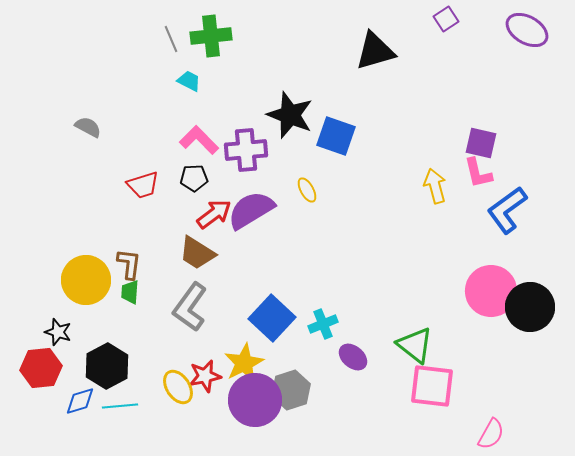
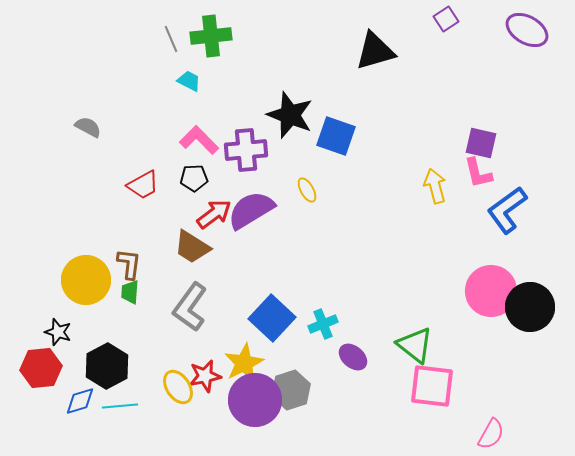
red trapezoid at (143, 185): rotated 12 degrees counterclockwise
brown trapezoid at (197, 253): moved 5 px left, 6 px up
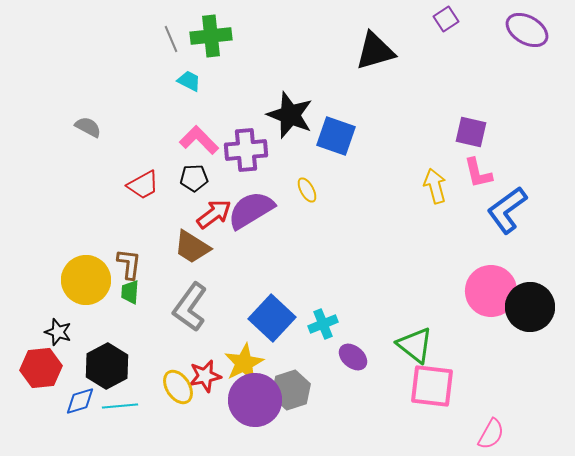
purple square at (481, 143): moved 10 px left, 11 px up
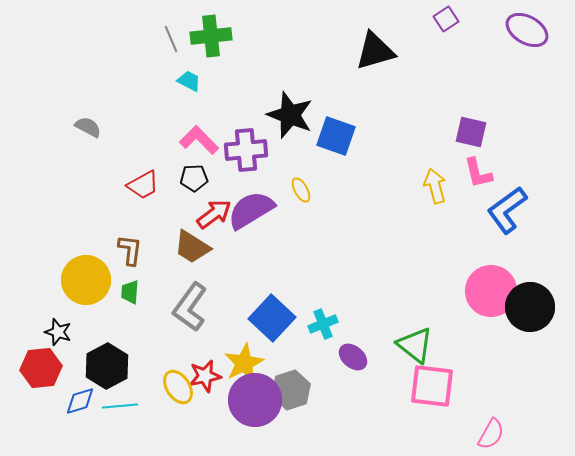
yellow ellipse at (307, 190): moved 6 px left
brown L-shape at (129, 264): moved 1 px right, 14 px up
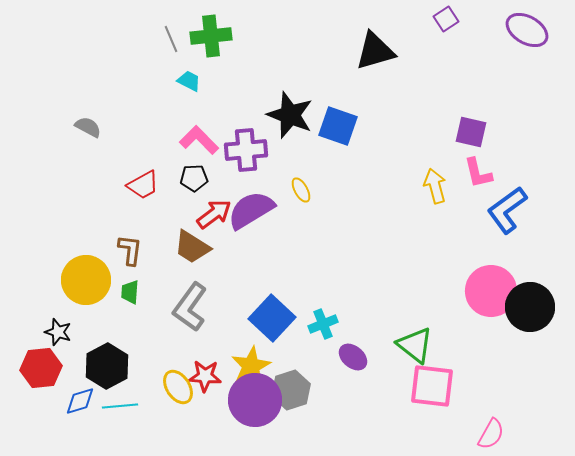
blue square at (336, 136): moved 2 px right, 10 px up
yellow star at (244, 363): moved 7 px right, 3 px down
red star at (205, 376): rotated 16 degrees clockwise
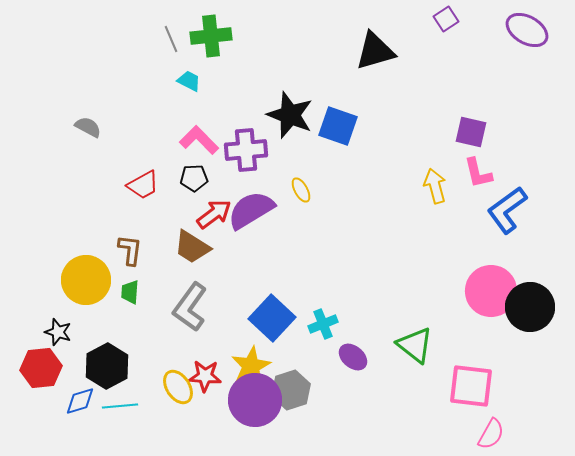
pink square at (432, 386): moved 39 px right
